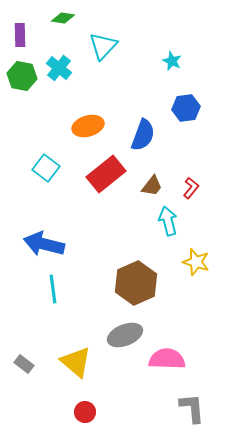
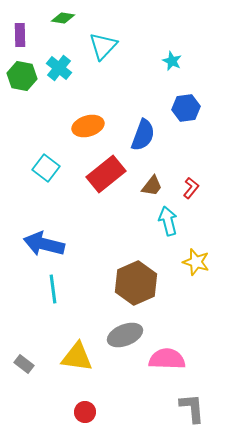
yellow triangle: moved 1 px right, 5 px up; rotated 32 degrees counterclockwise
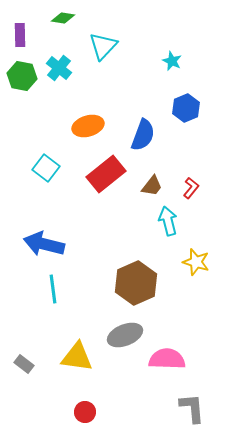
blue hexagon: rotated 16 degrees counterclockwise
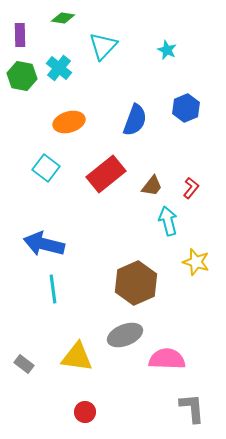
cyan star: moved 5 px left, 11 px up
orange ellipse: moved 19 px left, 4 px up
blue semicircle: moved 8 px left, 15 px up
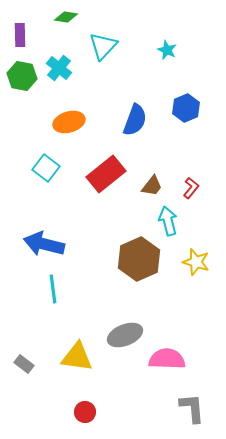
green diamond: moved 3 px right, 1 px up
brown hexagon: moved 3 px right, 24 px up
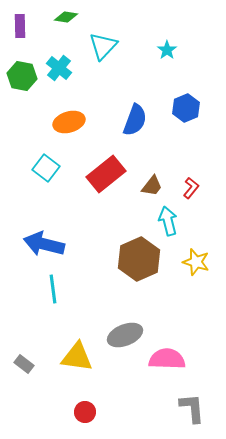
purple rectangle: moved 9 px up
cyan star: rotated 12 degrees clockwise
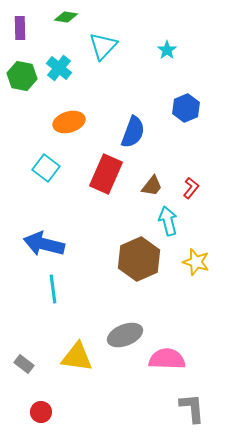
purple rectangle: moved 2 px down
blue semicircle: moved 2 px left, 12 px down
red rectangle: rotated 27 degrees counterclockwise
red circle: moved 44 px left
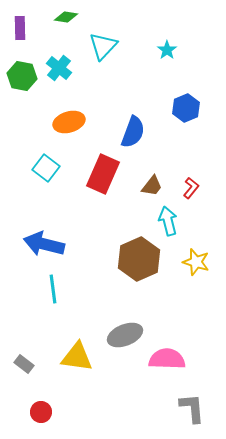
red rectangle: moved 3 px left
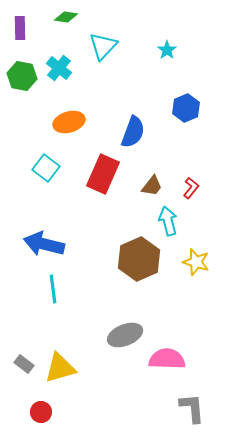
yellow triangle: moved 17 px left, 11 px down; rotated 24 degrees counterclockwise
